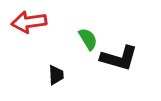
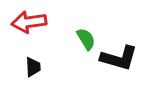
green semicircle: moved 2 px left
black trapezoid: moved 23 px left, 8 px up
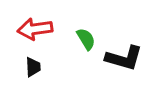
red arrow: moved 6 px right, 7 px down
black L-shape: moved 5 px right
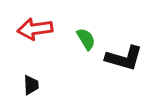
black trapezoid: moved 2 px left, 18 px down
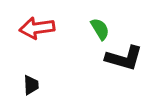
red arrow: moved 2 px right, 1 px up
green semicircle: moved 14 px right, 10 px up
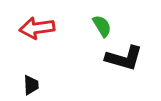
green semicircle: moved 2 px right, 3 px up
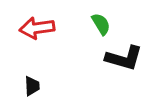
green semicircle: moved 1 px left, 2 px up
black trapezoid: moved 1 px right, 1 px down
